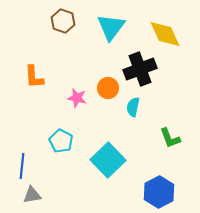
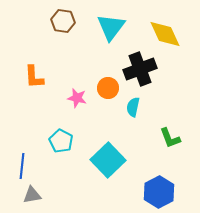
brown hexagon: rotated 10 degrees counterclockwise
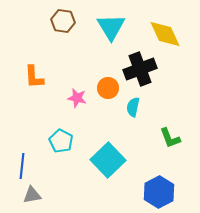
cyan triangle: rotated 8 degrees counterclockwise
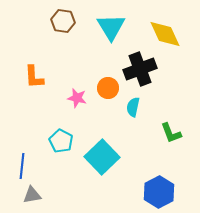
green L-shape: moved 1 px right, 5 px up
cyan square: moved 6 px left, 3 px up
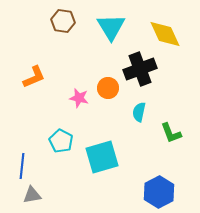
orange L-shape: rotated 110 degrees counterclockwise
pink star: moved 2 px right
cyan semicircle: moved 6 px right, 5 px down
cyan square: rotated 28 degrees clockwise
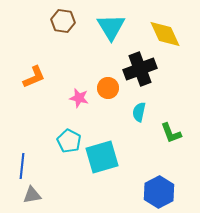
cyan pentagon: moved 8 px right
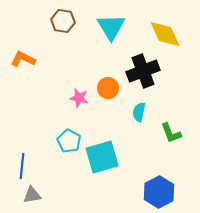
black cross: moved 3 px right, 2 px down
orange L-shape: moved 11 px left, 18 px up; rotated 130 degrees counterclockwise
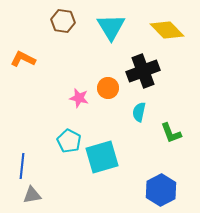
yellow diamond: moved 2 px right, 4 px up; rotated 20 degrees counterclockwise
blue hexagon: moved 2 px right, 2 px up
